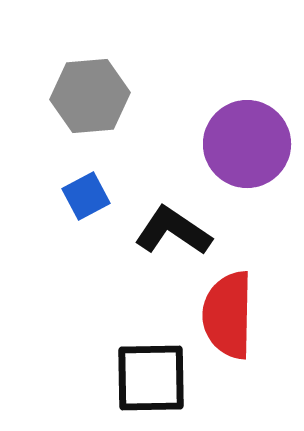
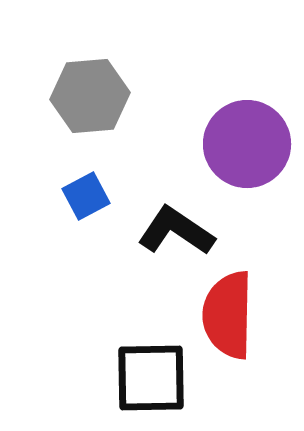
black L-shape: moved 3 px right
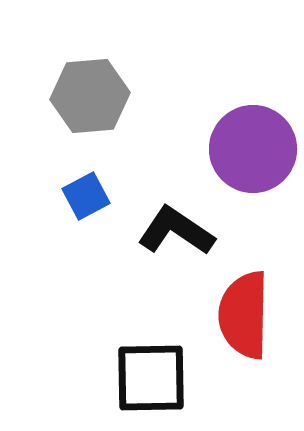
purple circle: moved 6 px right, 5 px down
red semicircle: moved 16 px right
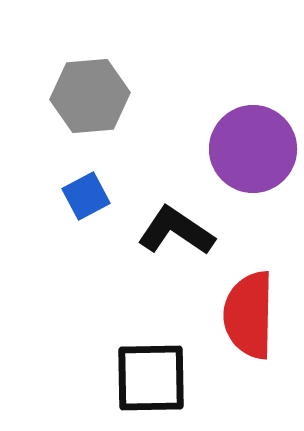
red semicircle: moved 5 px right
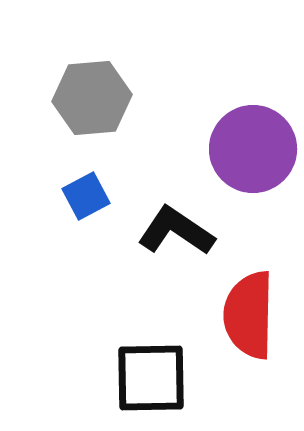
gray hexagon: moved 2 px right, 2 px down
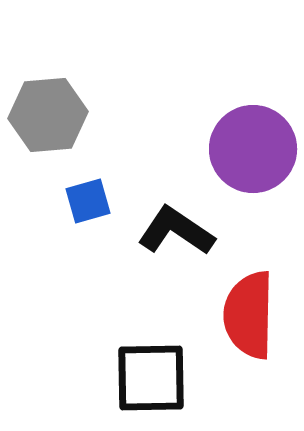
gray hexagon: moved 44 px left, 17 px down
blue square: moved 2 px right, 5 px down; rotated 12 degrees clockwise
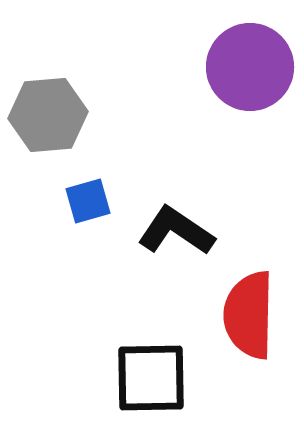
purple circle: moved 3 px left, 82 px up
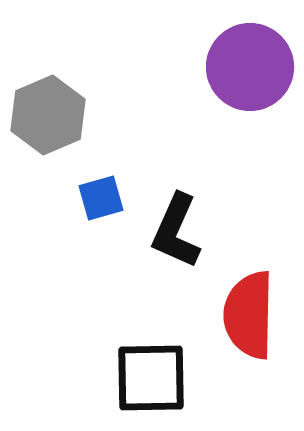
gray hexagon: rotated 18 degrees counterclockwise
blue square: moved 13 px right, 3 px up
black L-shape: rotated 100 degrees counterclockwise
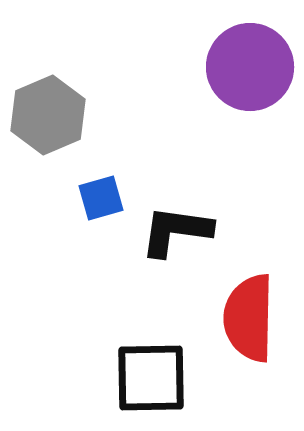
black L-shape: rotated 74 degrees clockwise
red semicircle: moved 3 px down
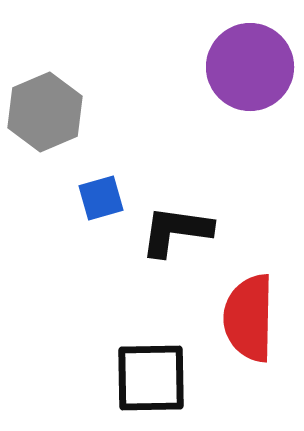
gray hexagon: moved 3 px left, 3 px up
